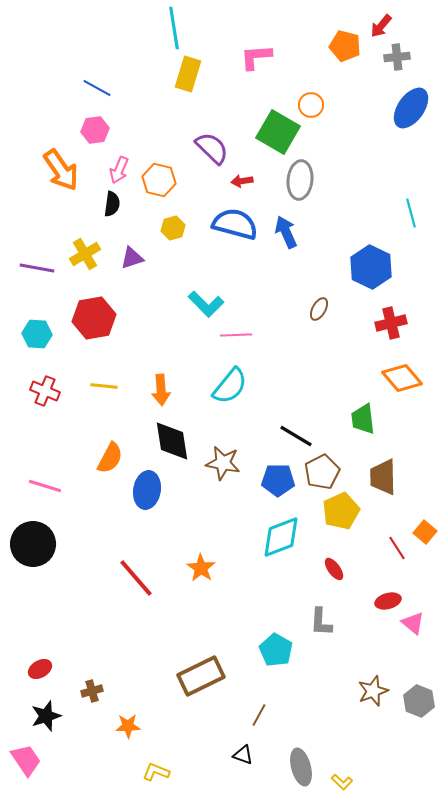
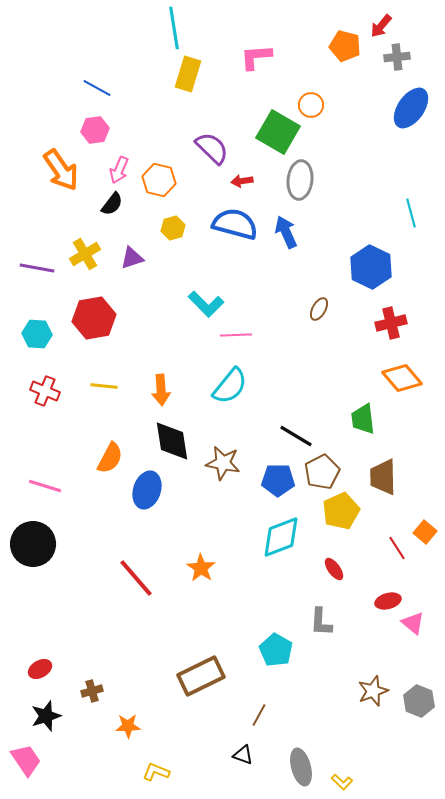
black semicircle at (112, 204): rotated 30 degrees clockwise
blue ellipse at (147, 490): rotated 9 degrees clockwise
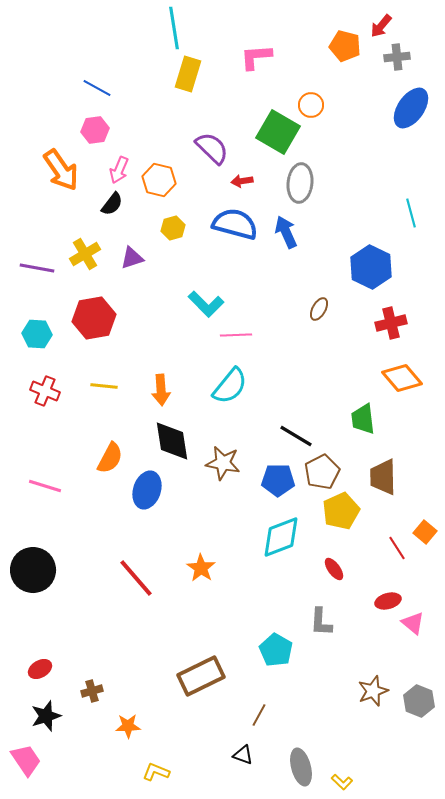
gray ellipse at (300, 180): moved 3 px down
black circle at (33, 544): moved 26 px down
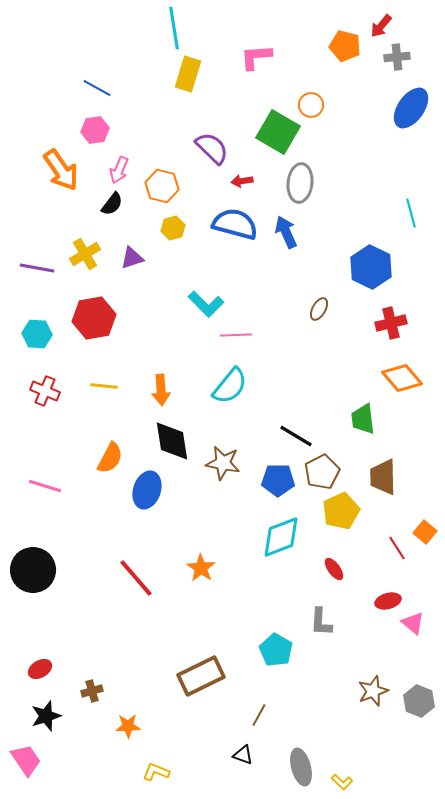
orange hexagon at (159, 180): moved 3 px right, 6 px down
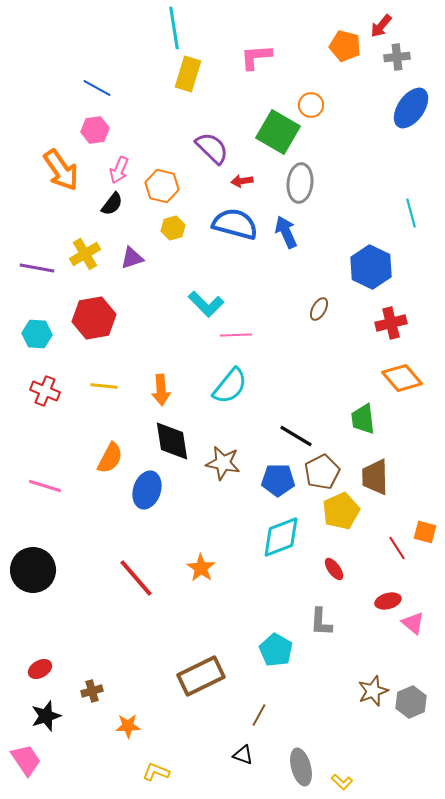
brown trapezoid at (383, 477): moved 8 px left
orange square at (425, 532): rotated 25 degrees counterclockwise
gray hexagon at (419, 701): moved 8 px left, 1 px down; rotated 16 degrees clockwise
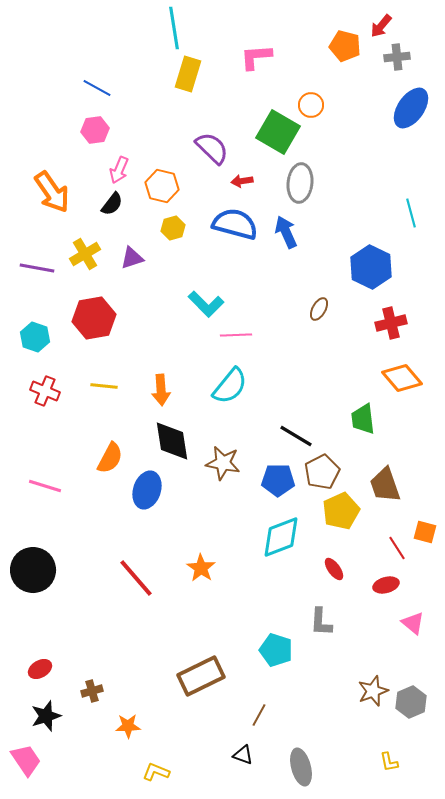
orange arrow at (61, 170): moved 9 px left, 22 px down
cyan hexagon at (37, 334): moved 2 px left, 3 px down; rotated 16 degrees clockwise
brown trapezoid at (375, 477): moved 10 px right, 8 px down; rotated 18 degrees counterclockwise
red ellipse at (388, 601): moved 2 px left, 16 px up
cyan pentagon at (276, 650): rotated 12 degrees counterclockwise
yellow L-shape at (342, 782): moved 47 px right, 20 px up; rotated 35 degrees clockwise
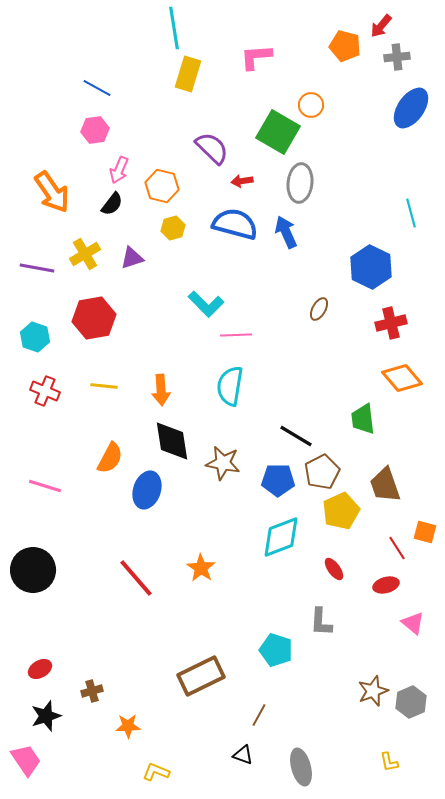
cyan semicircle at (230, 386): rotated 150 degrees clockwise
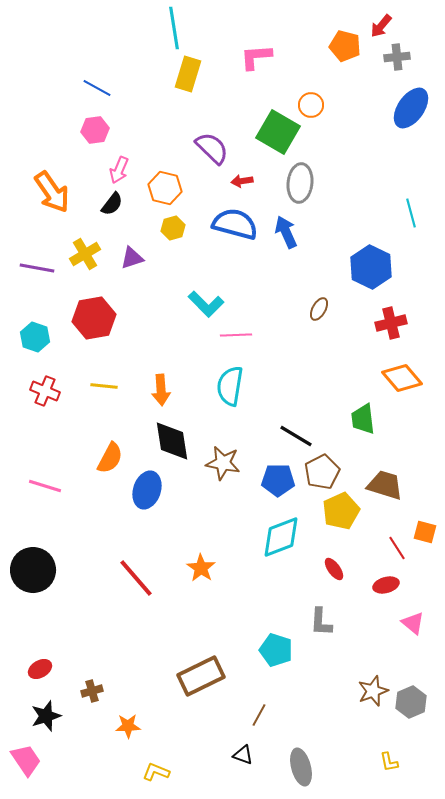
orange hexagon at (162, 186): moved 3 px right, 2 px down
brown trapezoid at (385, 485): rotated 126 degrees clockwise
